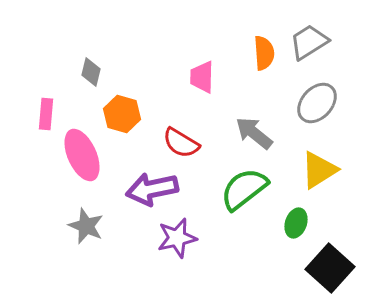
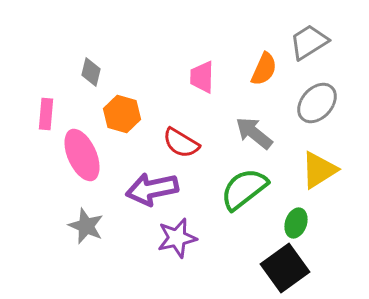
orange semicircle: moved 16 px down; rotated 28 degrees clockwise
black square: moved 45 px left; rotated 12 degrees clockwise
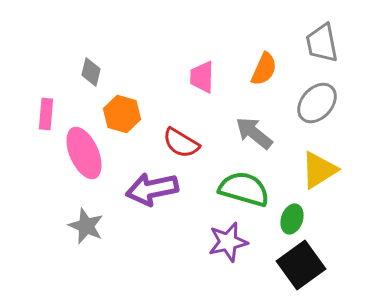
gray trapezoid: moved 13 px right, 1 px down; rotated 69 degrees counterclockwise
pink ellipse: moved 2 px right, 2 px up
green semicircle: rotated 54 degrees clockwise
green ellipse: moved 4 px left, 4 px up
purple star: moved 51 px right, 4 px down
black square: moved 16 px right, 3 px up
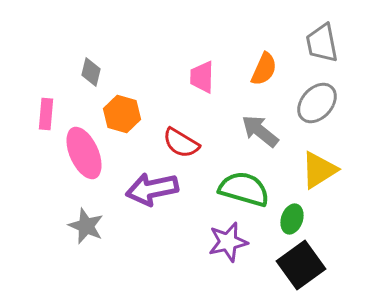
gray arrow: moved 6 px right, 2 px up
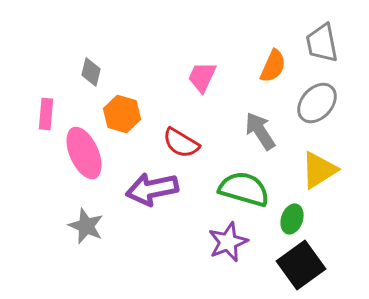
orange semicircle: moved 9 px right, 3 px up
pink trapezoid: rotated 24 degrees clockwise
gray arrow: rotated 18 degrees clockwise
purple star: rotated 9 degrees counterclockwise
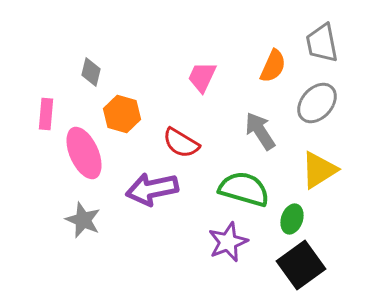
gray star: moved 3 px left, 6 px up
